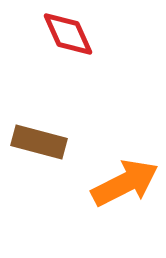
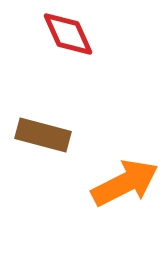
brown rectangle: moved 4 px right, 7 px up
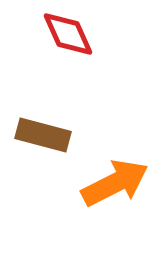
orange arrow: moved 10 px left
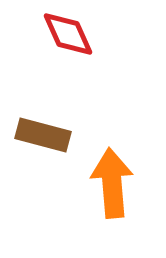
orange arrow: moved 3 px left; rotated 68 degrees counterclockwise
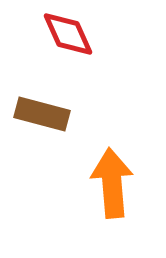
brown rectangle: moved 1 px left, 21 px up
